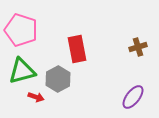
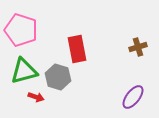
green triangle: moved 2 px right
gray hexagon: moved 2 px up; rotated 15 degrees counterclockwise
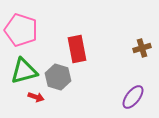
brown cross: moved 4 px right, 1 px down
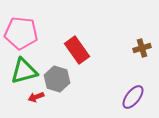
pink pentagon: moved 3 px down; rotated 12 degrees counterclockwise
red rectangle: moved 1 px down; rotated 24 degrees counterclockwise
gray hexagon: moved 1 px left, 2 px down
red arrow: rotated 140 degrees clockwise
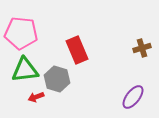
red rectangle: rotated 12 degrees clockwise
green triangle: moved 1 px right, 1 px up; rotated 8 degrees clockwise
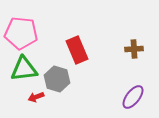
brown cross: moved 8 px left, 1 px down; rotated 12 degrees clockwise
green triangle: moved 1 px left, 1 px up
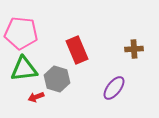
purple ellipse: moved 19 px left, 9 px up
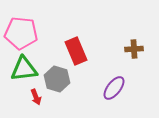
red rectangle: moved 1 px left, 1 px down
red arrow: rotated 91 degrees counterclockwise
